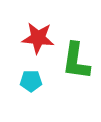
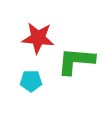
green L-shape: rotated 87 degrees clockwise
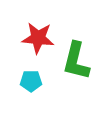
green L-shape: rotated 81 degrees counterclockwise
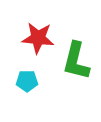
cyan pentagon: moved 4 px left
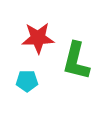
red star: rotated 8 degrees counterclockwise
